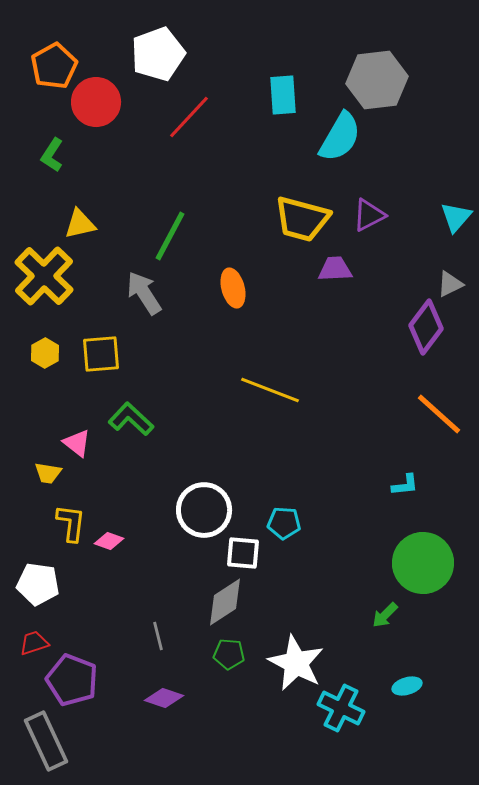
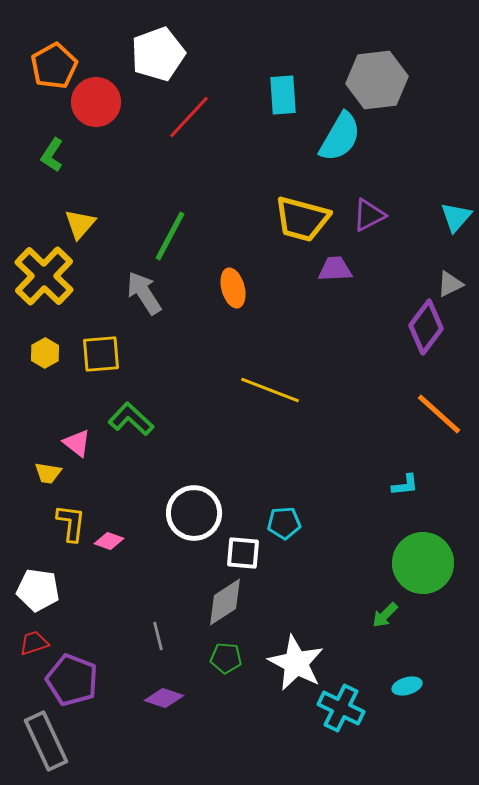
yellow triangle at (80, 224): rotated 36 degrees counterclockwise
white circle at (204, 510): moved 10 px left, 3 px down
cyan pentagon at (284, 523): rotated 8 degrees counterclockwise
white pentagon at (38, 584): moved 6 px down
green pentagon at (229, 654): moved 3 px left, 4 px down
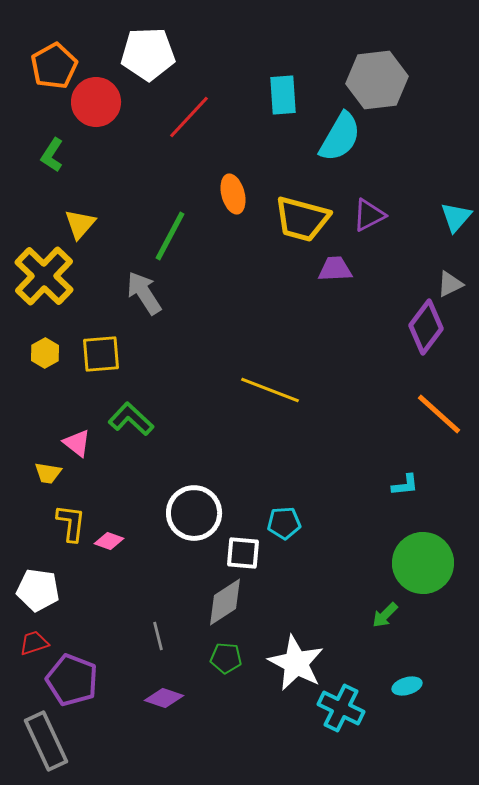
white pentagon at (158, 54): moved 10 px left; rotated 18 degrees clockwise
orange ellipse at (233, 288): moved 94 px up
